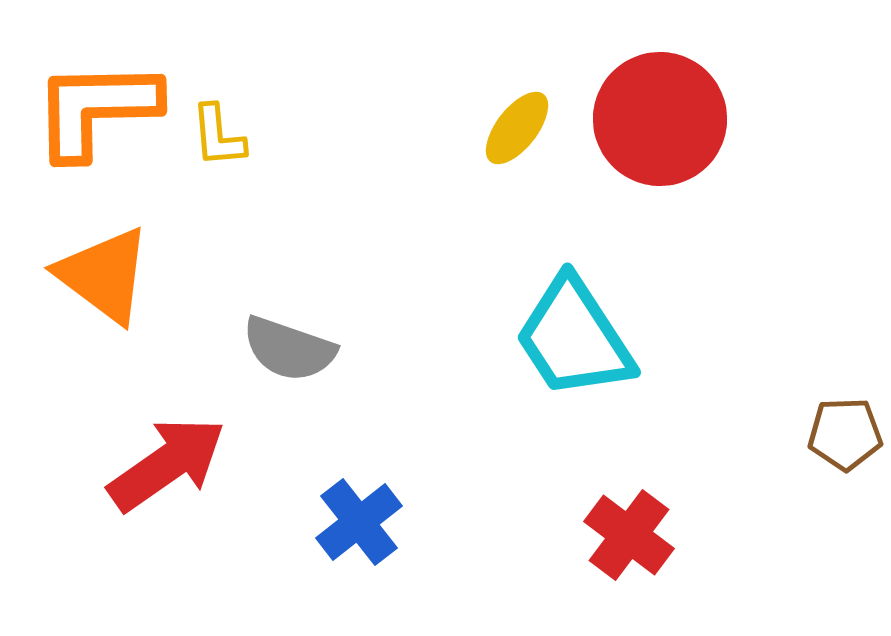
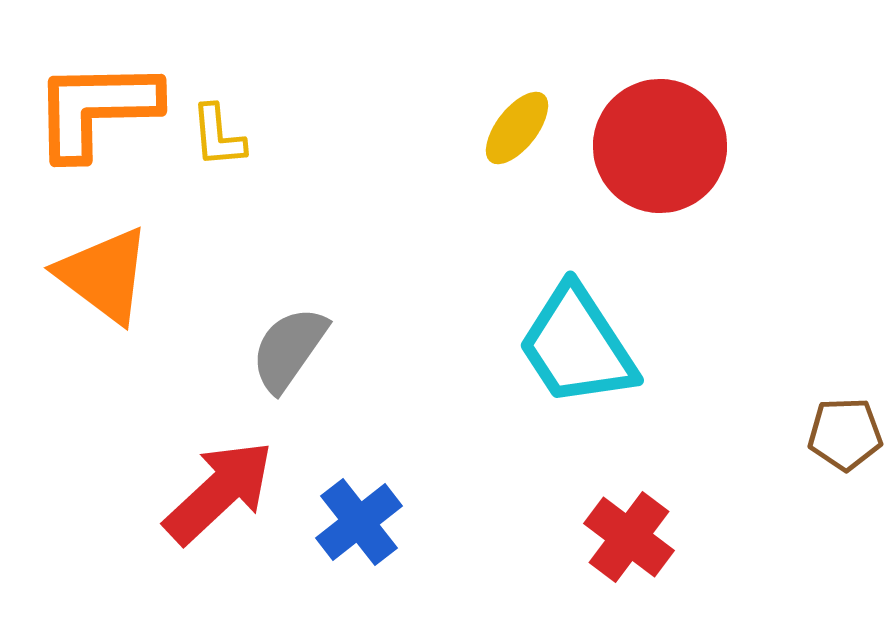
red circle: moved 27 px down
cyan trapezoid: moved 3 px right, 8 px down
gray semicircle: rotated 106 degrees clockwise
red arrow: moved 52 px right, 28 px down; rotated 8 degrees counterclockwise
red cross: moved 2 px down
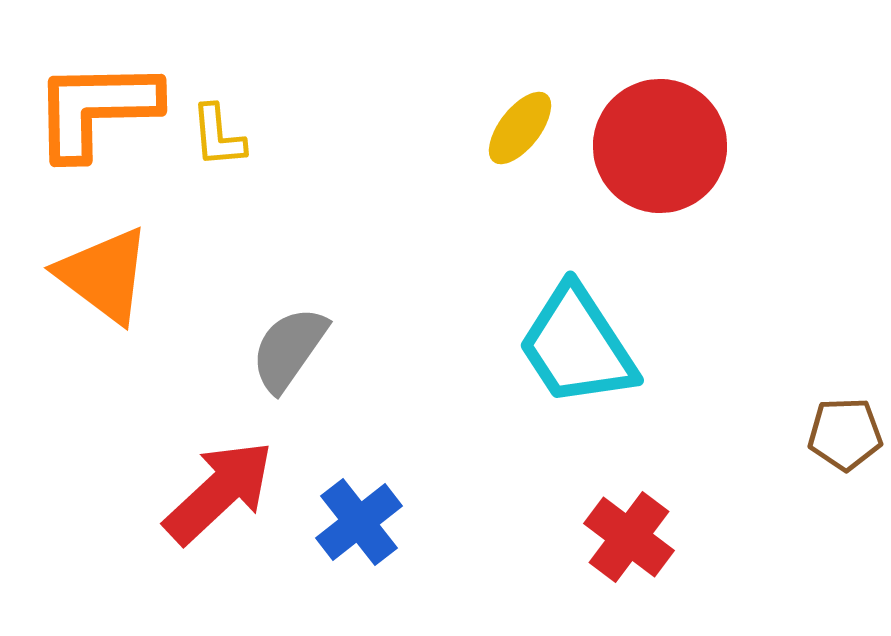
yellow ellipse: moved 3 px right
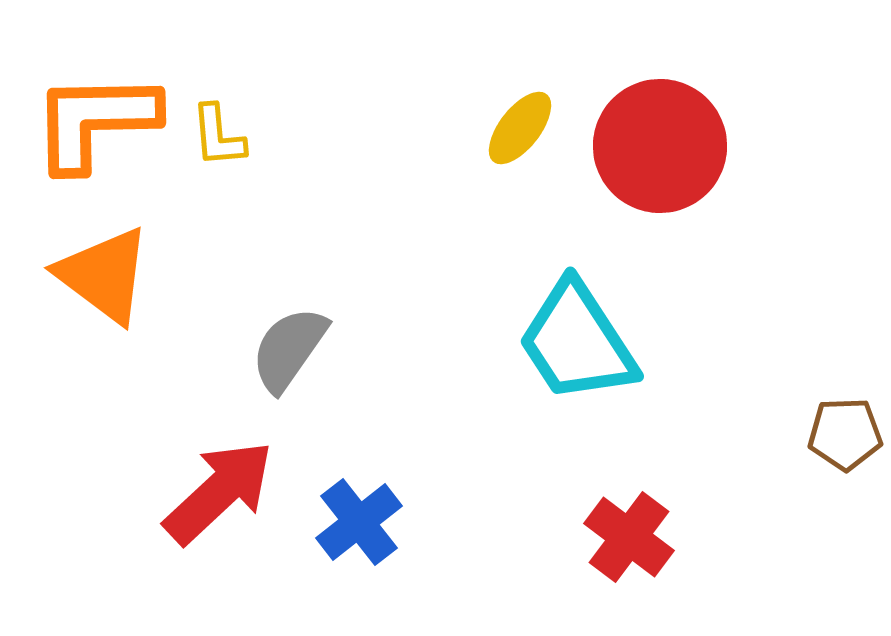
orange L-shape: moved 1 px left, 12 px down
cyan trapezoid: moved 4 px up
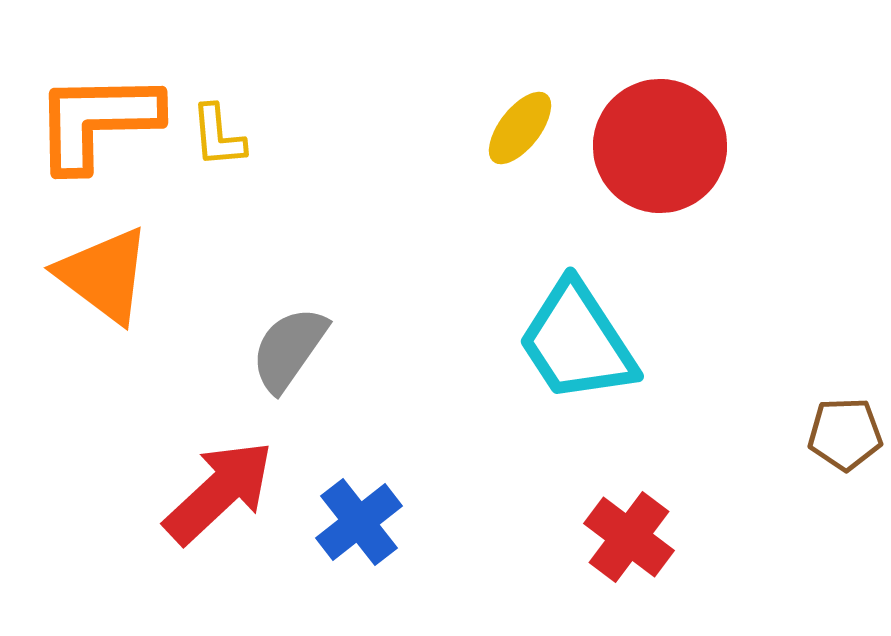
orange L-shape: moved 2 px right
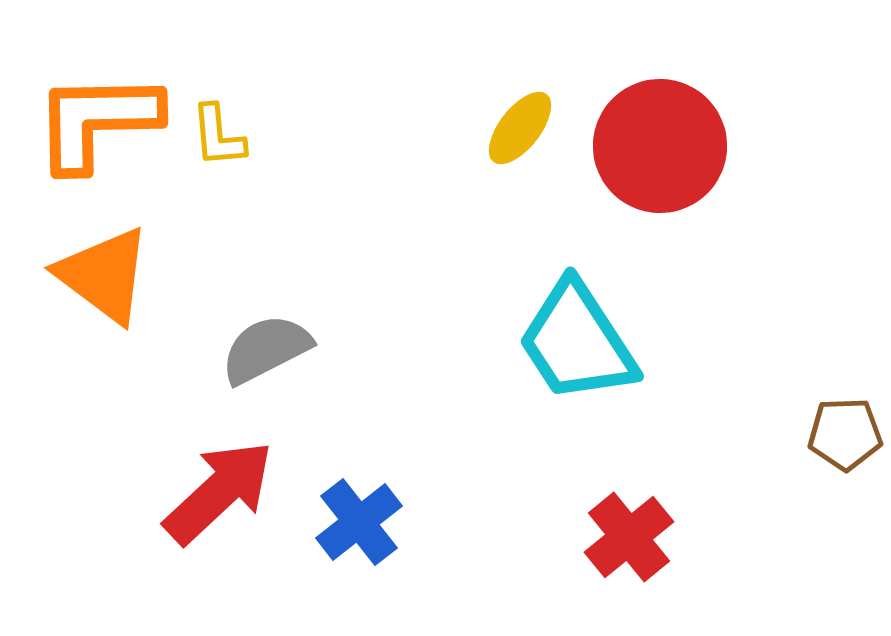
gray semicircle: moved 23 px left; rotated 28 degrees clockwise
red cross: rotated 14 degrees clockwise
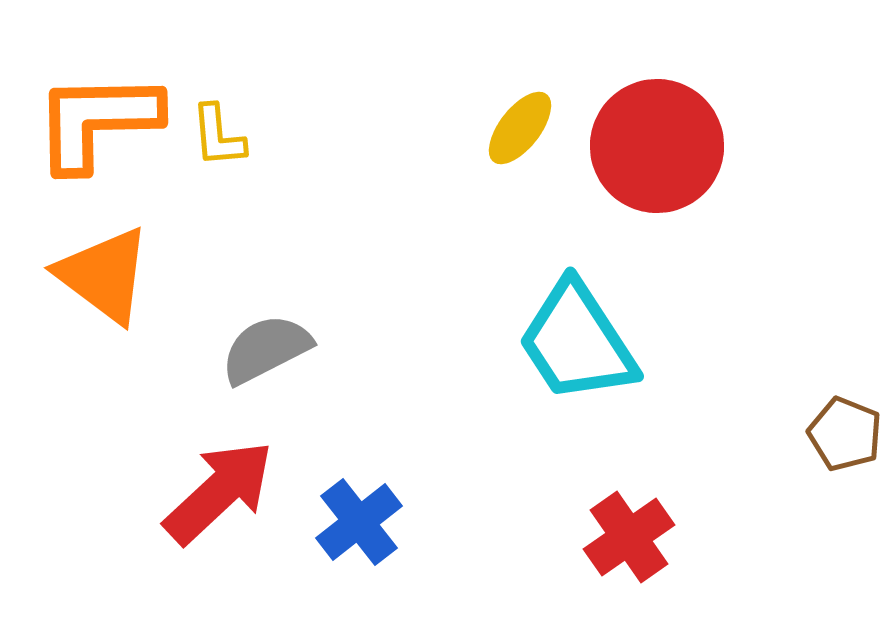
red circle: moved 3 px left
brown pentagon: rotated 24 degrees clockwise
red cross: rotated 4 degrees clockwise
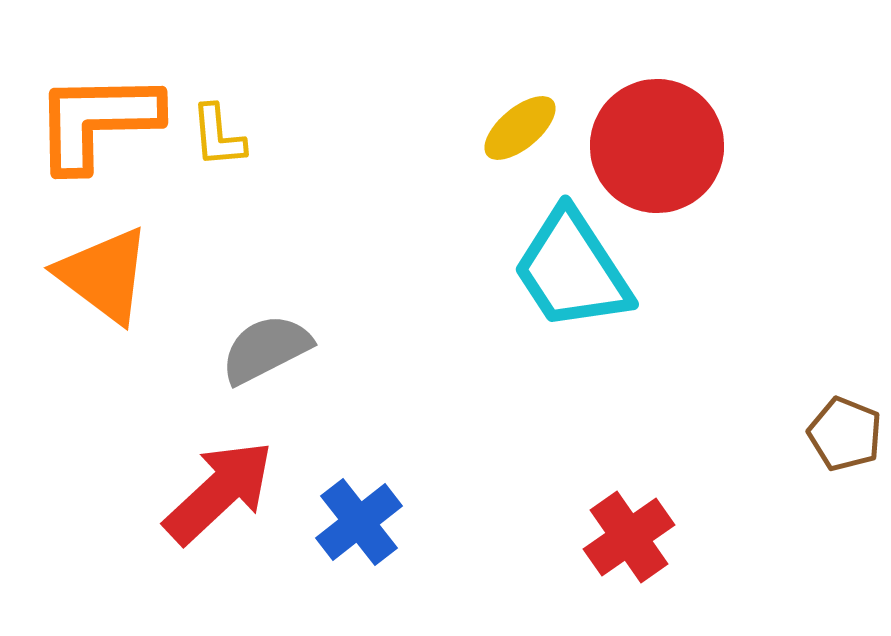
yellow ellipse: rotated 12 degrees clockwise
cyan trapezoid: moved 5 px left, 72 px up
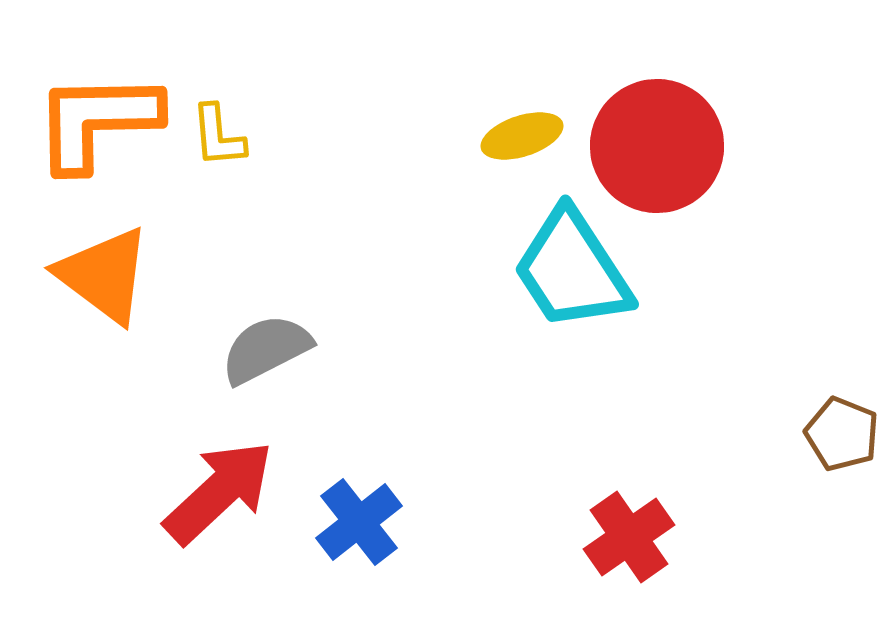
yellow ellipse: moved 2 px right, 8 px down; rotated 22 degrees clockwise
brown pentagon: moved 3 px left
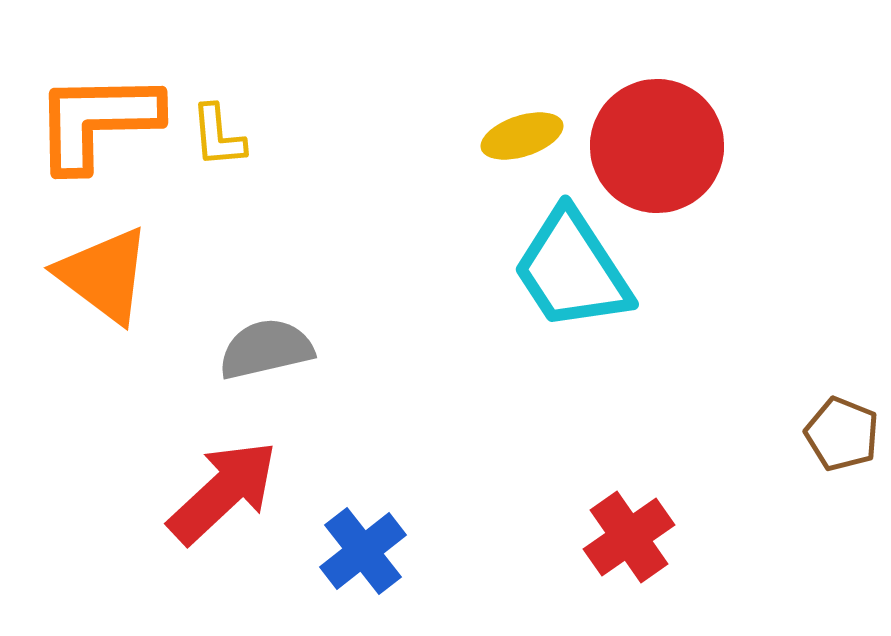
gray semicircle: rotated 14 degrees clockwise
red arrow: moved 4 px right
blue cross: moved 4 px right, 29 px down
